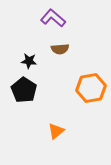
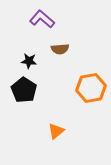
purple L-shape: moved 11 px left, 1 px down
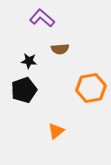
purple L-shape: moved 1 px up
black pentagon: rotated 20 degrees clockwise
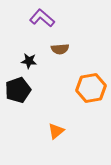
black pentagon: moved 6 px left
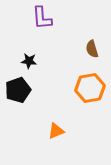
purple L-shape: rotated 135 degrees counterclockwise
brown semicircle: moved 32 px right; rotated 78 degrees clockwise
orange hexagon: moved 1 px left
orange triangle: rotated 18 degrees clockwise
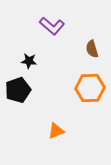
purple L-shape: moved 10 px right, 8 px down; rotated 45 degrees counterclockwise
orange hexagon: rotated 8 degrees clockwise
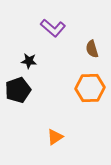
purple L-shape: moved 1 px right, 2 px down
orange triangle: moved 1 px left, 6 px down; rotated 12 degrees counterclockwise
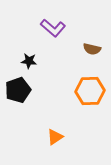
brown semicircle: rotated 60 degrees counterclockwise
orange hexagon: moved 3 px down
